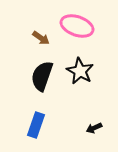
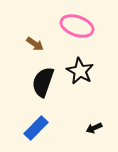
brown arrow: moved 6 px left, 6 px down
black semicircle: moved 1 px right, 6 px down
blue rectangle: moved 3 px down; rotated 25 degrees clockwise
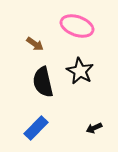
black semicircle: rotated 32 degrees counterclockwise
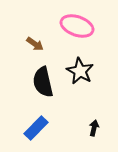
black arrow: rotated 126 degrees clockwise
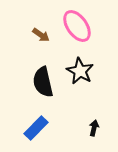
pink ellipse: rotated 36 degrees clockwise
brown arrow: moved 6 px right, 9 px up
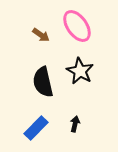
black arrow: moved 19 px left, 4 px up
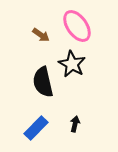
black star: moved 8 px left, 7 px up
